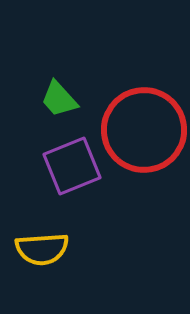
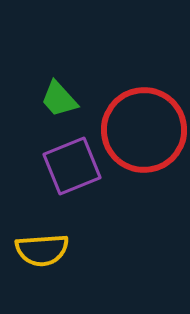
yellow semicircle: moved 1 px down
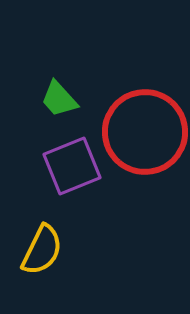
red circle: moved 1 px right, 2 px down
yellow semicircle: rotated 60 degrees counterclockwise
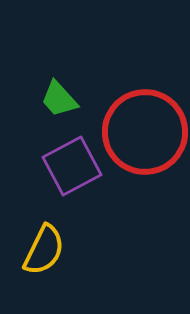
purple square: rotated 6 degrees counterclockwise
yellow semicircle: moved 2 px right
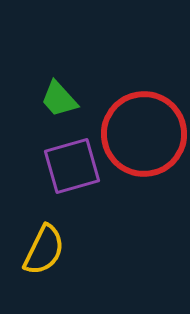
red circle: moved 1 px left, 2 px down
purple square: rotated 12 degrees clockwise
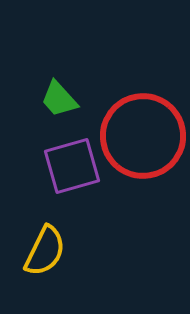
red circle: moved 1 px left, 2 px down
yellow semicircle: moved 1 px right, 1 px down
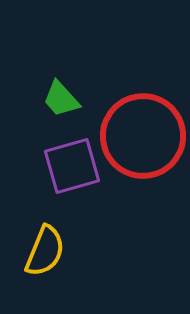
green trapezoid: moved 2 px right
yellow semicircle: rotated 4 degrees counterclockwise
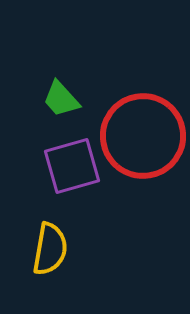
yellow semicircle: moved 5 px right, 2 px up; rotated 12 degrees counterclockwise
